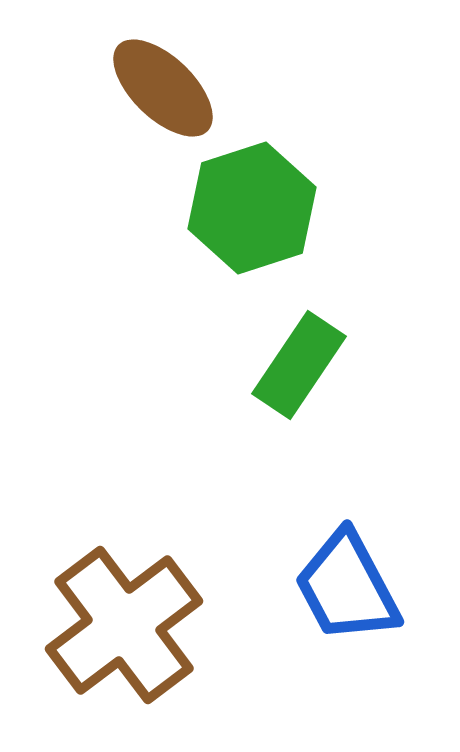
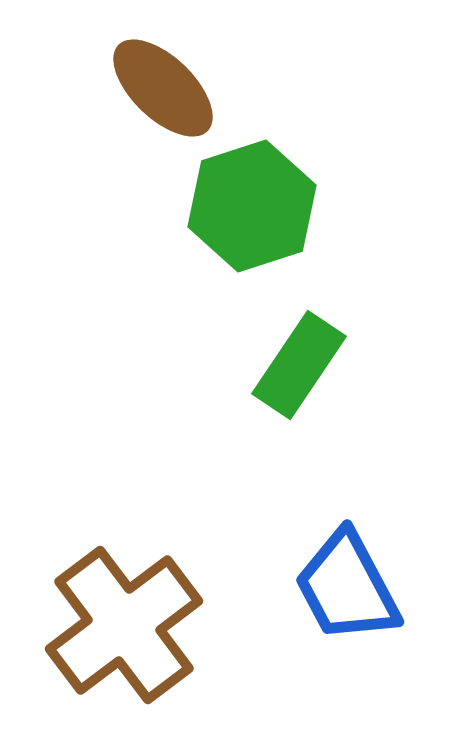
green hexagon: moved 2 px up
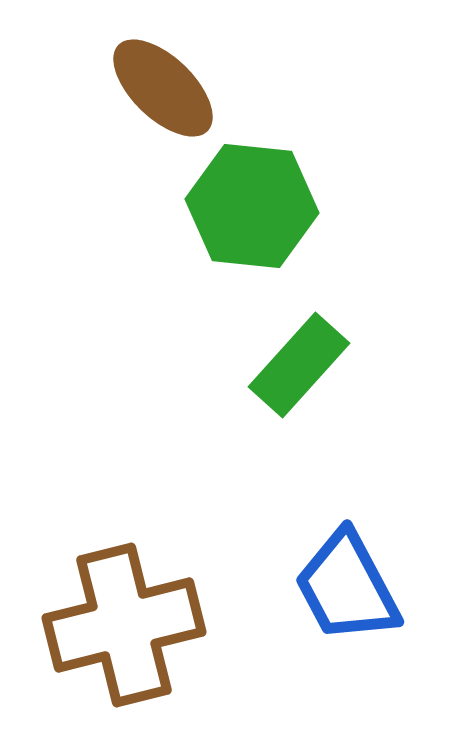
green hexagon: rotated 24 degrees clockwise
green rectangle: rotated 8 degrees clockwise
brown cross: rotated 23 degrees clockwise
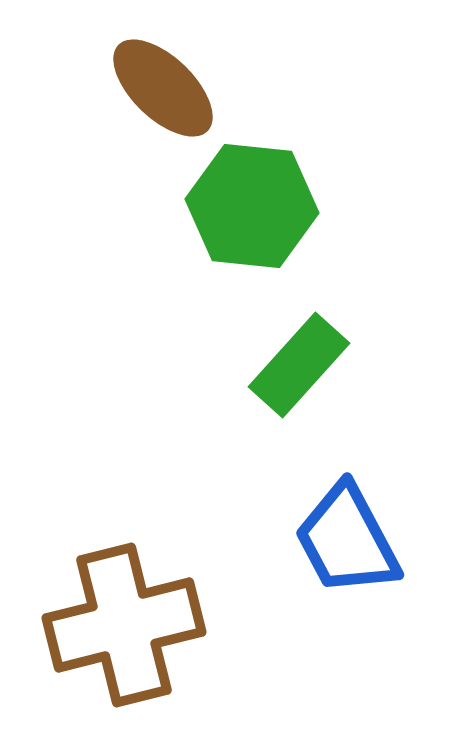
blue trapezoid: moved 47 px up
